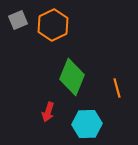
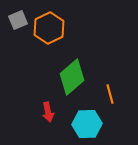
orange hexagon: moved 4 px left, 3 px down
green diamond: rotated 27 degrees clockwise
orange line: moved 7 px left, 6 px down
red arrow: rotated 30 degrees counterclockwise
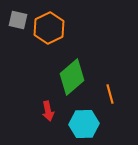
gray square: rotated 36 degrees clockwise
red arrow: moved 1 px up
cyan hexagon: moved 3 px left
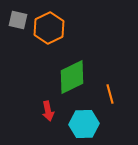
green diamond: rotated 15 degrees clockwise
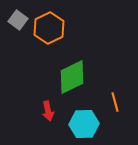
gray square: rotated 24 degrees clockwise
orange line: moved 5 px right, 8 px down
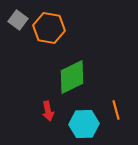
orange hexagon: rotated 24 degrees counterclockwise
orange line: moved 1 px right, 8 px down
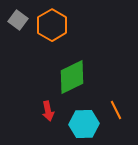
orange hexagon: moved 3 px right, 3 px up; rotated 20 degrees clockwise
orange line: rotated 12 degrees counterclockwise
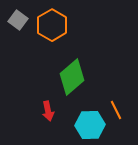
green diamond: rotated 15 degrees counterclockwise
cyan hexagon: moved 6 px right, 1 px down
